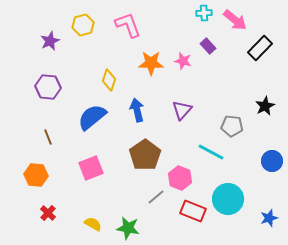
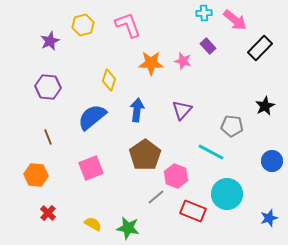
blue arrow: rotated 20 degrees clockwise
pink hexagon: moved 4 px left, 2 px up
cyan circle: moved 1 px left, 5 px up
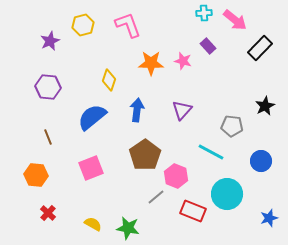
blue circle: moved 11 px left
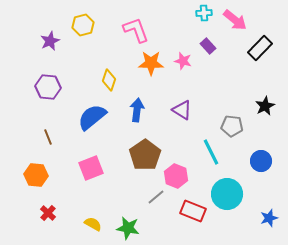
pink L-shape: moved 8 px right, 5 px down
purple triangle: rotated 40 degrees counterclockwise
cyan line: rotated 36 degrees clockwise
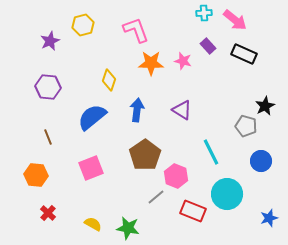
black rectangle: moved 16 px left, 6 px down; rotated 70 degrees clockwise
gray pentagon: moved 14 px right; rotated 10 degrees clockwise
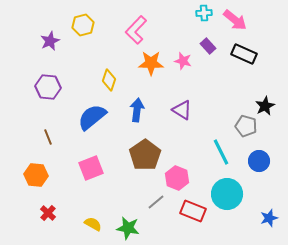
pink L-shape: rotated 116 degrees counterclockwise
cyan line: moved 10 px right
blue circle: moved 2 px left
pink hexagon: moved 1 px right, 2 px down
gray line: moved 5 px down
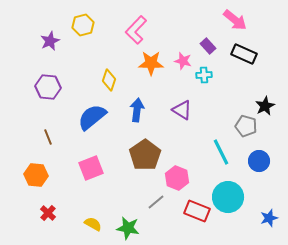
cyan cross: moved 62 px down
cyan circle: moved 1 px right, 3 px down
red rectangle: moved 4 px right
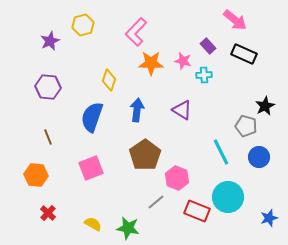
pink L-shape: moved 2 px down
blue semicircle: rotated 32 degrees counterclockwise
blue circle: moved 4 px up
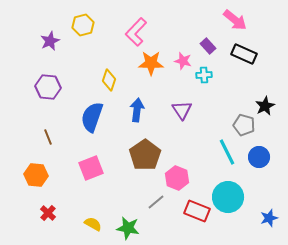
purple triangle: rotated 25 degrees clockwise
gray pentagon: moved 2 px left, 1 px up
cyan line: moved 6 px right
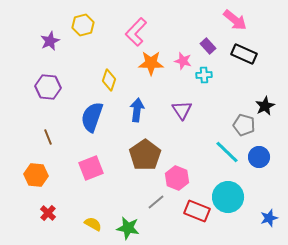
cyan line: rotated 20 degrees counterclockwise
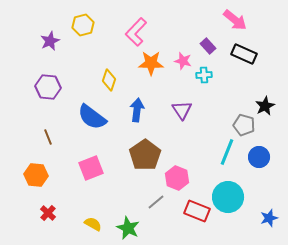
blue semicircle: rotated 72 degrees counterclockwise
cyan line: rotated 68 degrees clockwise
green star: rotated 15 degrees clockwise
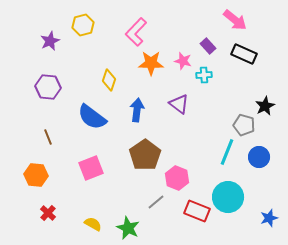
purple triangle: moved 3 px left, 6 px up; rotated 20 degrees counterclockwise
